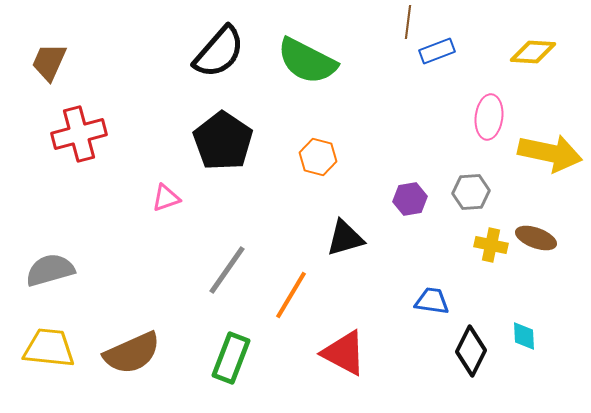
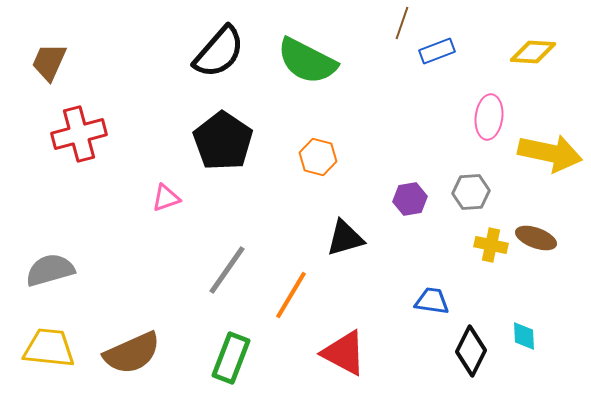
brown line: moved 6 px left, 1 px down; rotated 12 degrees clockwise
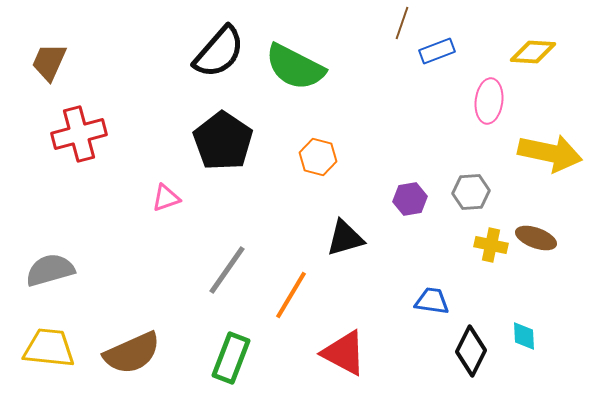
green semicircle: moved 12 px left, 6 px down
pink ellipse: moved 16 px up
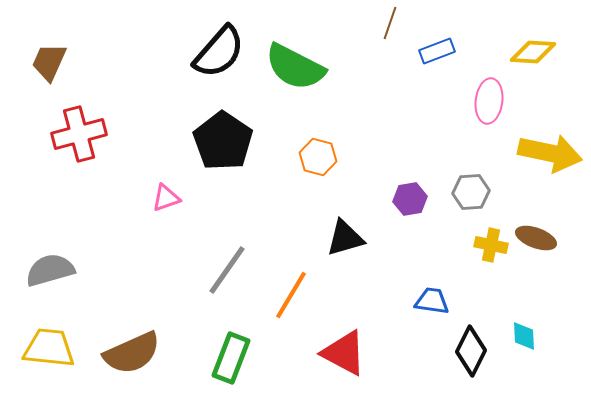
brown line: moved 12 px left
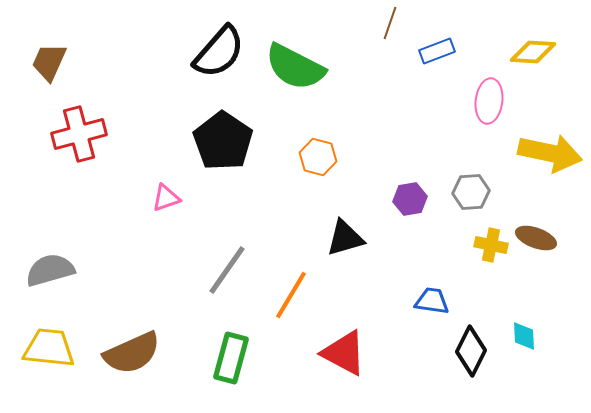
green rectangle: rotated 6 degrees counterclockwise
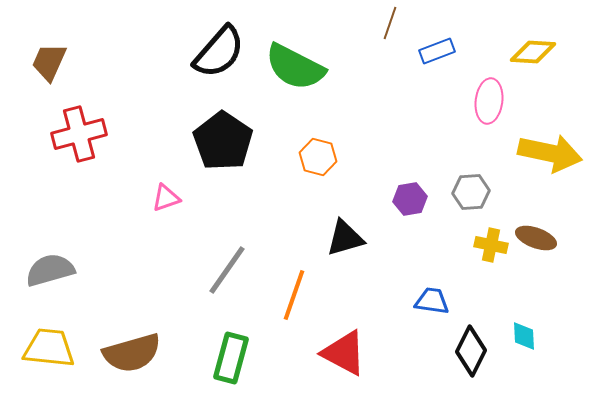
orange line: moved 3 px right; rotated 12 degrees counterclockwise
brown semicircle: rotated 8 degrees clockwise
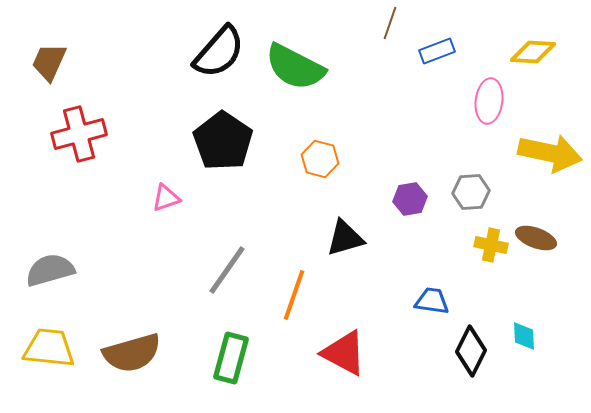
orange hexagon: moved 2 px right, 2 px down
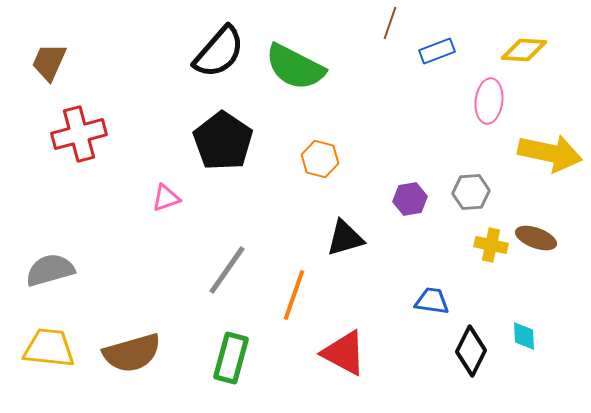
yellow diamond: moved 9 px left, 2 px up
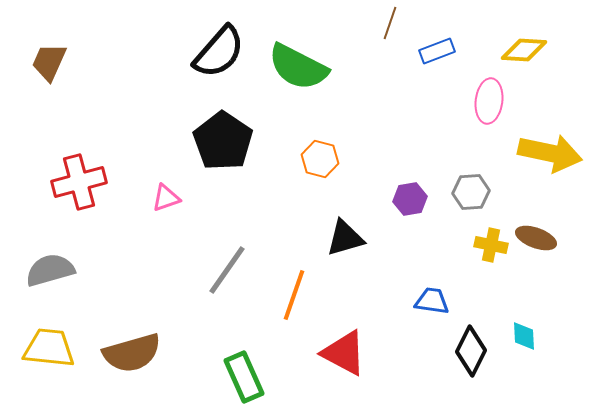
green semicircle: moved 3 px right
red cross: moved 48 px down
green rectangle: moved 13 px right, 19 px down; rotated 39 degrees counterclockwise
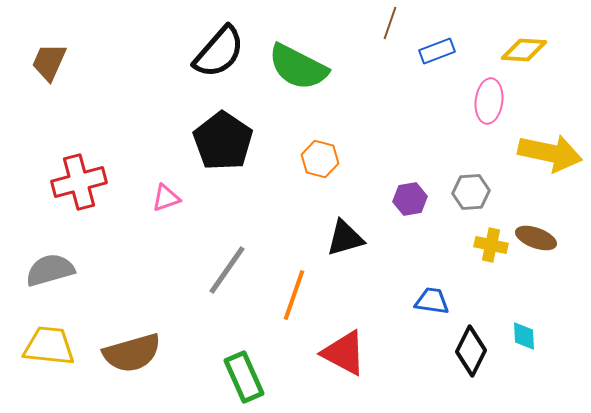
yellow trapezoid: moved 2 px up
